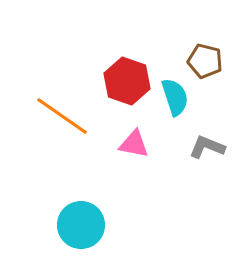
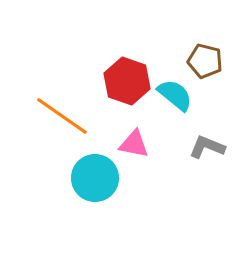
cyan semicircle: moved 2 px up; rotated 33 degrees counterclockwise
cyan circle: moved 14 px right, 47 px up
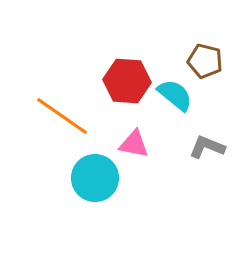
red hexagon: rotated 15 degrees counterclockwise
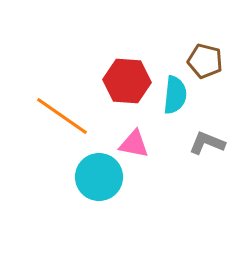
cyan semicircle: rotated 57 degrees clockwise
gray L-shape: moved 4 px up
cyan circle: moved 4 px right, 1 px up
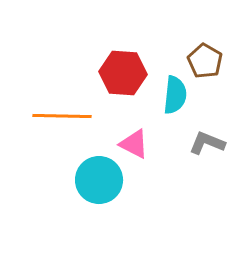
brown pentagon: rotated 16 degrees clockwise
red hexagon: moved 4 px left, 8 px up
orange line: rotated 34 degrees counterclockwise
pink triangle: rotated 16 degrees clockwise
cyan circle: moved 3 px down
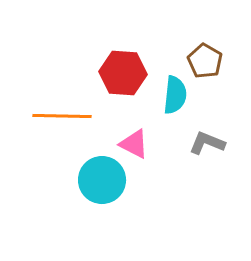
cyan circle: moved 3 px right
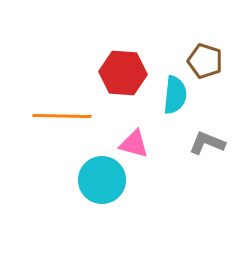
brown pentagon: rotated 12 degrees counterclockwise
pink triangle: rotated 12 degrees counterclockwise
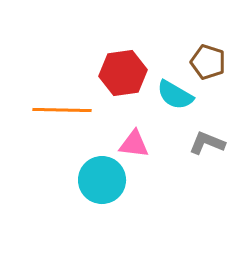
brown pentagon: moved 3 px right, 1 px down
red hexagon: rotated 12 degrees counterclockwise
cyan semicircle: rotated 114 degrees clockwise
orange line: moved 6 px up
pink triangle: rotated 8 degrees counterclockwise
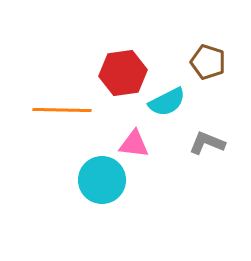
cyan semicircle: moved 8 px left, 7 px down; rotated 57 degrees counterclockwise
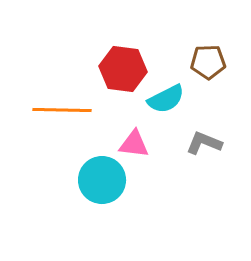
brown pentagon: rotated 20 degrees counterclockwise
red hexagon: moved 4 px up; rotated 15 degrees clockwise
cyan semicircle: moved 1 px left, 3 px up
gray L-shape: moved 3 px left
